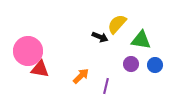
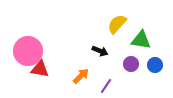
black arrow: moved 14 px down
purple line: rotated 21 degrees clockwise
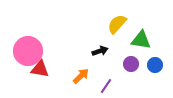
black arrow: rotated 42 degrees counterclockwise
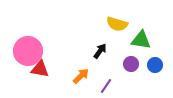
yellow semicircle: rotated 115 degrees counterclockwise
black arrow: rotated 35 degrees counterclockwise
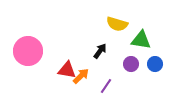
blue circle: moved 1 px up
red triangle: moved 27 px right, 1 px down
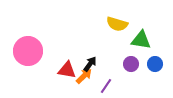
black arrow: moved 10 px left, 13 px down
orange arrow: moved 3 px right
